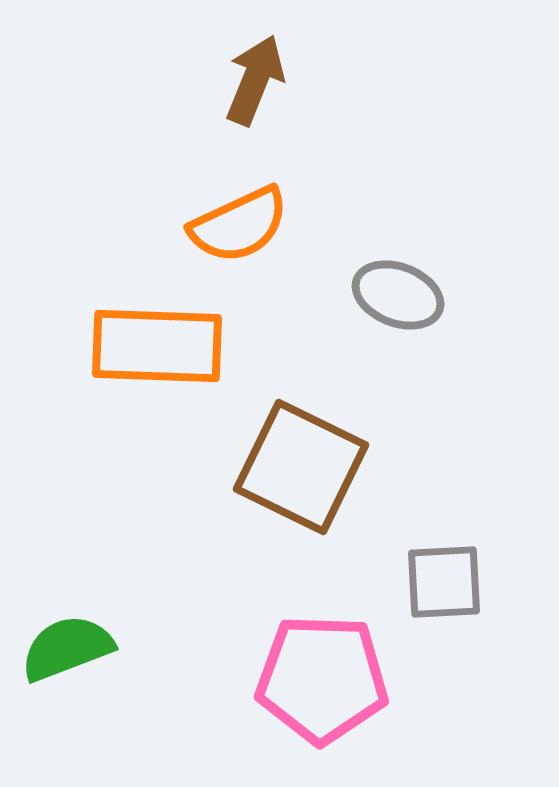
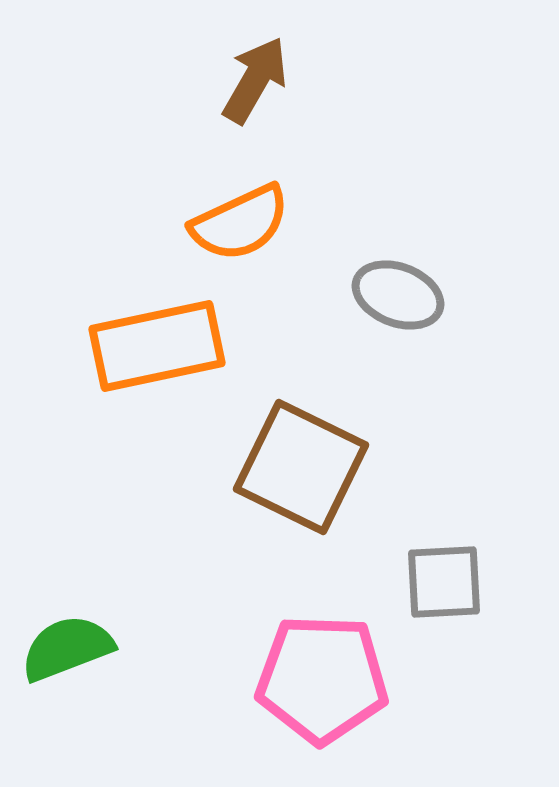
brown arrow: rotated 8 degrees clockwise
orange semicircle: moved 1 px right, 2 px up
orange rectangle: rotated 14 degrees counterclockwise
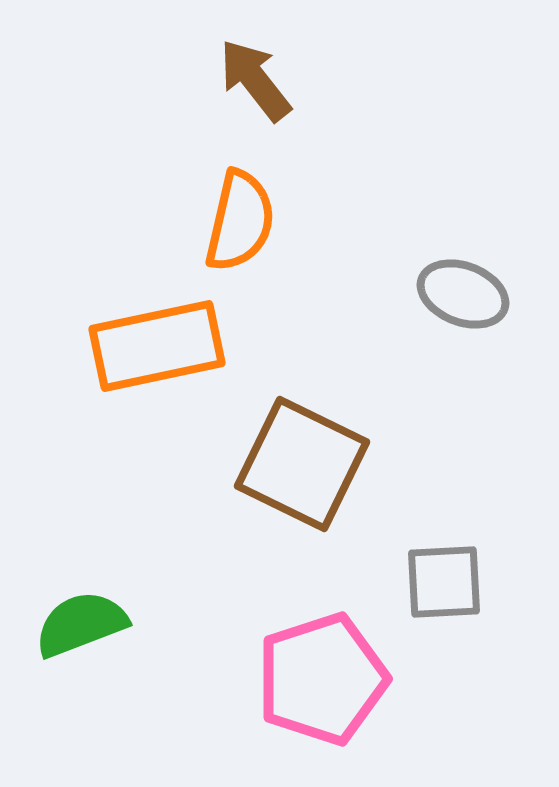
brown arrow: rotated 68 degrees counterclockwise
orange semicircle: moved 2 px up; rotated 52 degrees counterclockwise
gray ellipse: moved 65 px right, 1 px up
brown square: moved 1 px right, 3 px up
green semicircle: moved 14 px right, 24 px up
pink pentagon: rotated 20 degrees counterclockwise
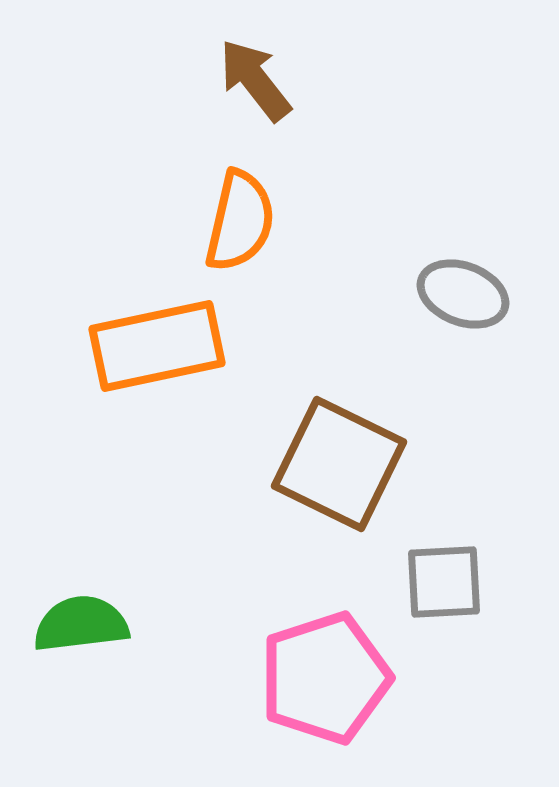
brown square: moved 37 px right
green semicircle: rotated 14 degrees clockwise
pink pentagon: moved 3 px right, 1 px up
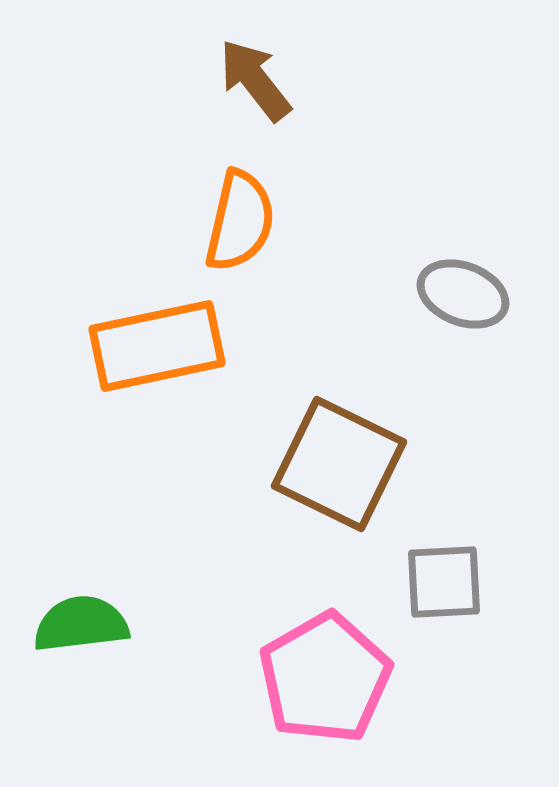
pink pentagon: rotated 12 degrees counterclockwise
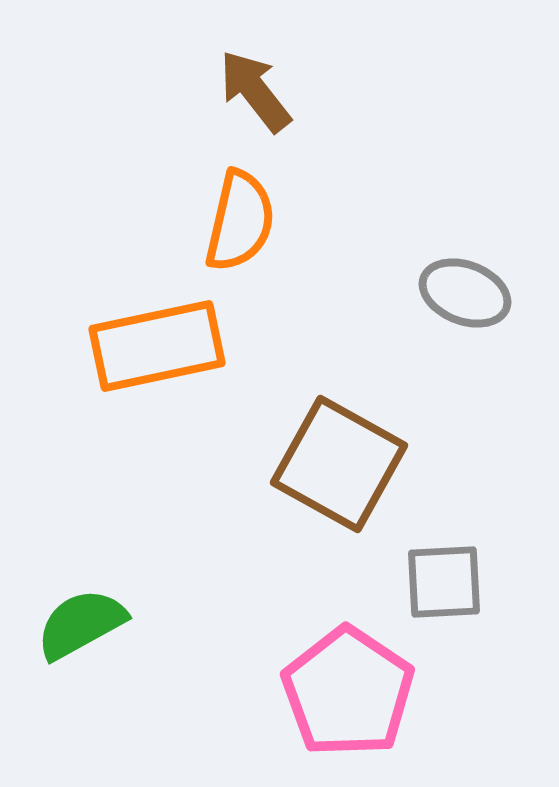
brown arrow: moved 11 px down
gray ellipse: moved 2 px right, 1 px up
brown square: rotated 3 degrees clockwise
green semicircle: rotated 22 degrees counterclockwise
pink pentagon: moved 23 px right, 14 px down; rotated 8 degrees counterclockwise
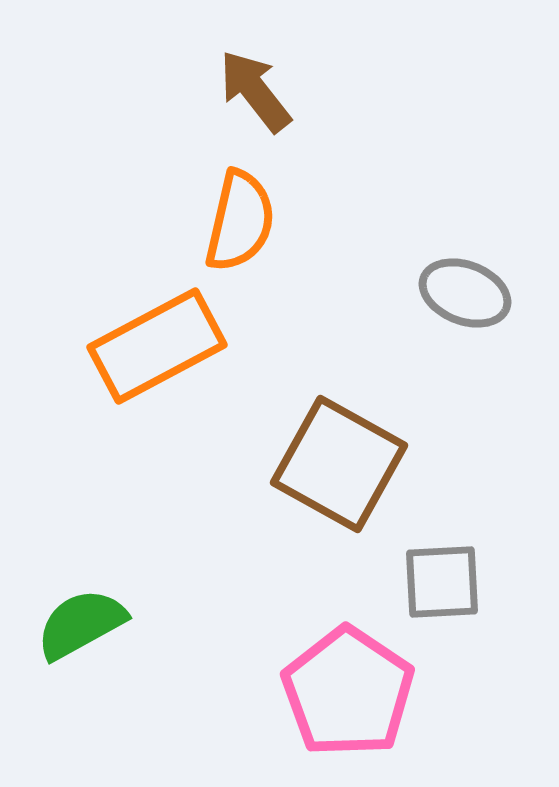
orange rectangle: rotated 16 degrees counterclockwise
gray square: moved 2 px left
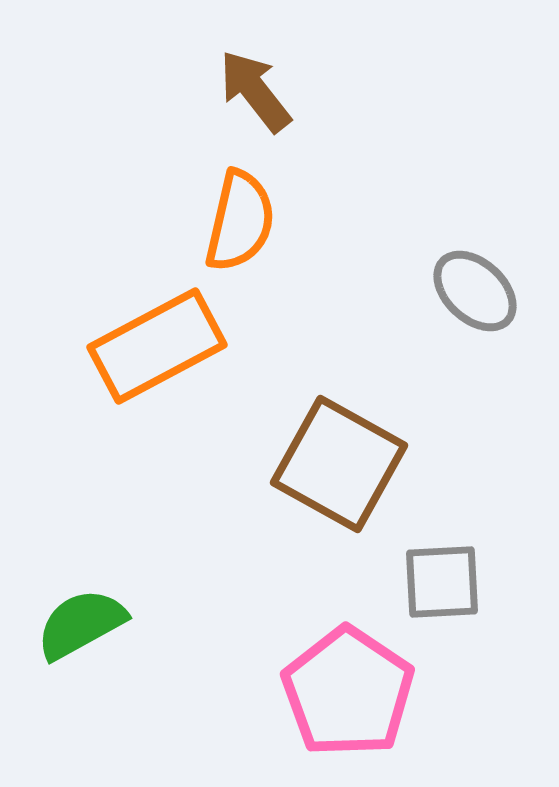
gray ellipse: moved 10 px right, 2 px up; rotated 22 degrees clockwise
